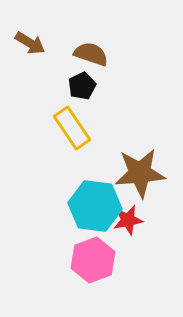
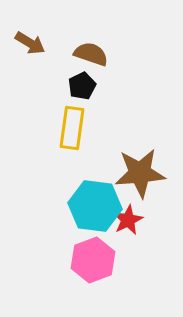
yellow rectangle: rotated 42 degrees clockwise
red star: rotated 16 degrees counterclockwise
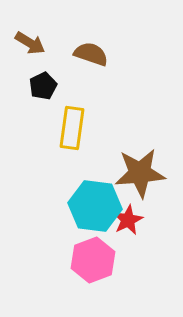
black pentagon: moved 39 px left
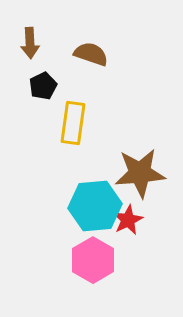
brown arrow: rotated 56 degrees clockwise
yellow rectangle: moved 1 px right, 5 px up
cyan hexagon: rotated 12 degrees counterclockwise
pink hexagon: rotated 9 degrees counterclockwise
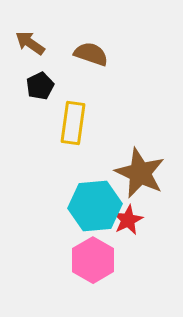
brown arrow: rotated 128 degrees clockwise
black pentagon: moved 3 px left
brown star: rotated 30 degrees clockwise
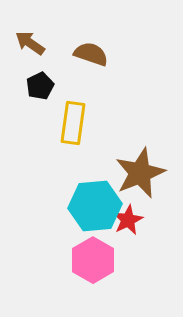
brown star: rotated 24 degrees clockwise
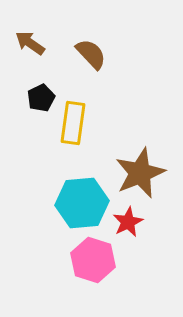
brown semicircle: rotated 28 degrees clockwise
black pentagon: moved 1 px right, 12 px down
cyan hexagon: moved 13 px left, 3 px up
red star: moved 2 px down
pink hexagon: rotated 12 degrees counterclockwise
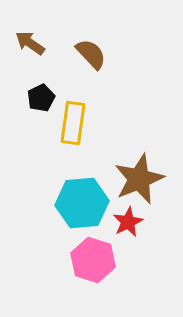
brown star: moved 1 px left, 6 px down
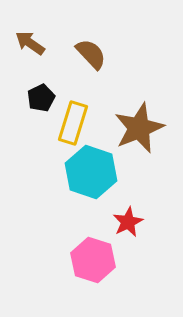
yellow rectangle: rotated 9 degrees clockwise
brown star: moved 51 px up
cyan hexagon: moved 9 px right, 31 px up; rotated 24 degrees clockwise
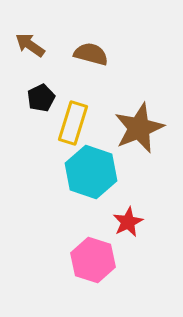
brown arrow: moved 2 px down
brown semicircle: rotated 32 degrees counterclockwise
